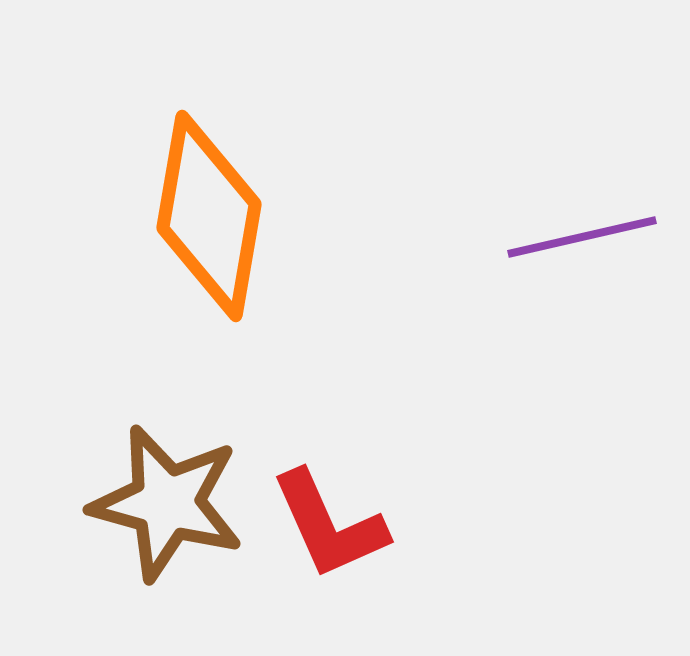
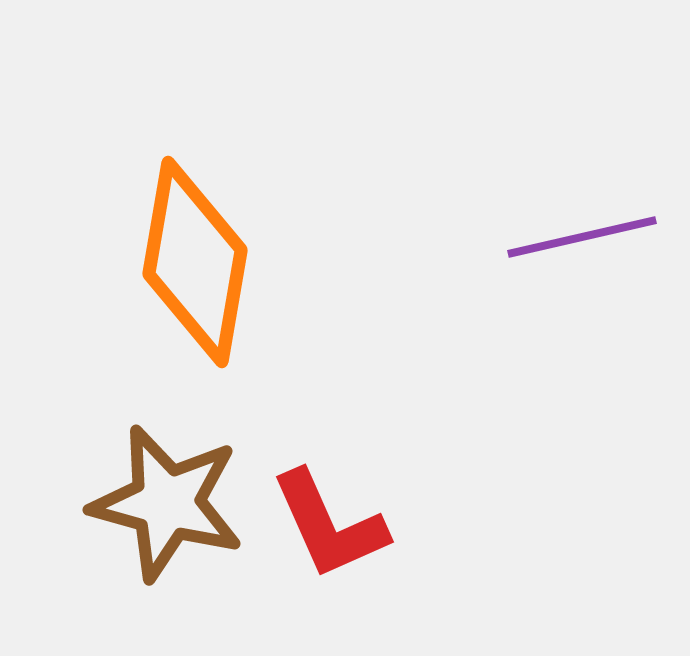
orange diamond: moved 14 px left, 46 px down
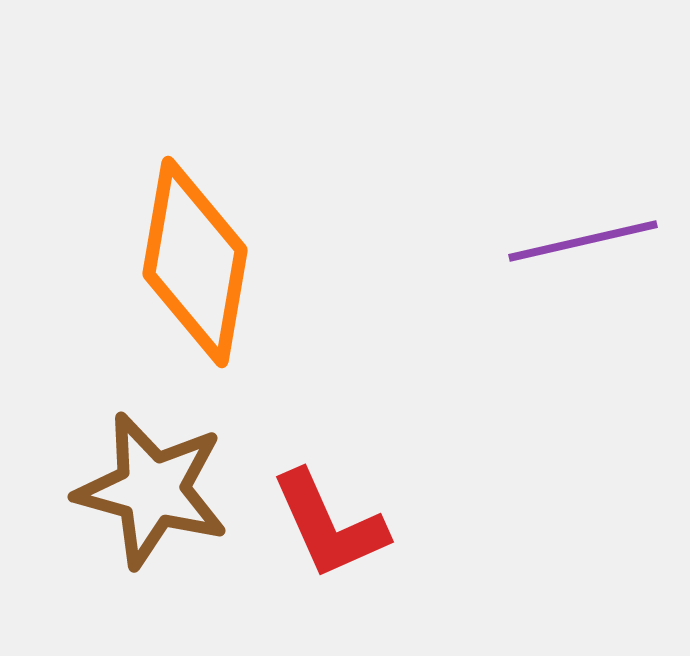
purple line: moved 1 px right, 4 px down
brown star: moved 15 px left, 13 px up
